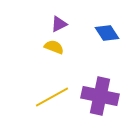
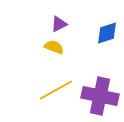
blue diamond: rotated 75 degrees counterclockwise
yellow line: moved 4 px right, 7 px up
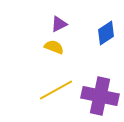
blue diamond: moved 1 px left; rotated 15 degrees counterclockwise
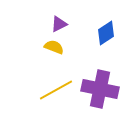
purple cross: moved 7 px up
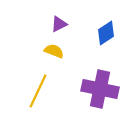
yellow semicircle: moved 4 px down
yellow line: moved 18 px left, 1 px down; rotated 36 degrees counterclockwise
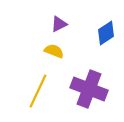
purple cross: moved 11 px left; rotated 9 degrees clockwise
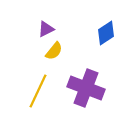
purple triangle: moved 13 px left, 5 px down
yellow semicircle: rotated 108 degrees clockwise
purple cross: moved 3 px left, 1 px up
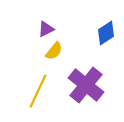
purple cross: moved 3 px up; rotated 18 degrees clockwise
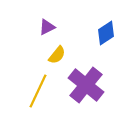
purple triangle: moved 1 px right, 2 px up
yellow semicircle: moved 3 px right, 4 px down
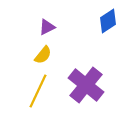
blue diamond: moved 2 px right, 12 px up
yellow semicircle: moved 14 px left
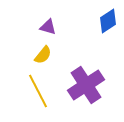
purple triangle: moved 1 px right; rotated 42 degrees clockwise
purple cross: rotated 18 degrees clockwise
yellow line: rotated 52 degrees counterclockwise
